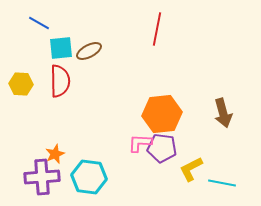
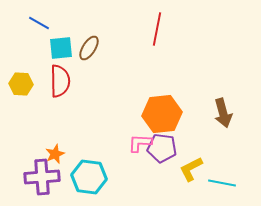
brown ellipse: moved 3 px up; rotated 30 degrees counterclockwise
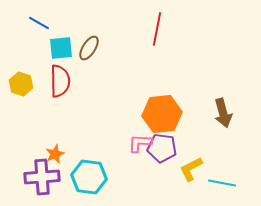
yellow hexagon: rotated 15 degrees clockwise
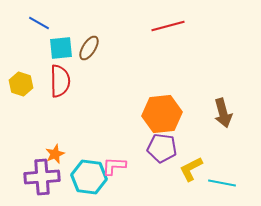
red line: moved 11 px right, 3 px up; rotated 64 degrees clockwise
pink L-shape: moved 26 px left, 23 px down
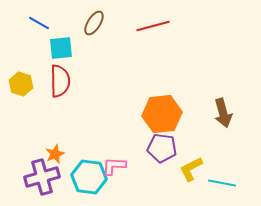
red line: moved 15 px left
brown ellipse: moved 5 px right, 25 px up
purple cross: rotated 12 degrees counterclockwise
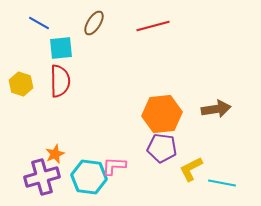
brown arrow: moved 7 px left, 4 px up; rotated 84 degrees counterclockwise
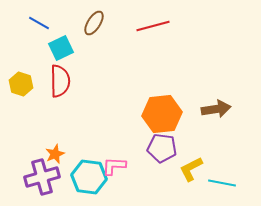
cyan square: rotated 20 degrees counterclockwise
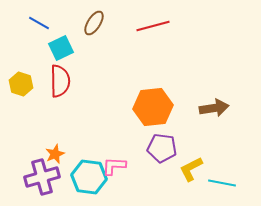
brown arrow: moved 2 px left, 1 px up
orange hexagon: moved 9 px left, 7 px up
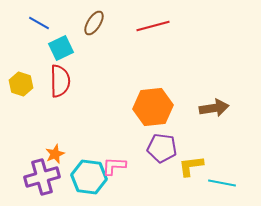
yellow L-shape: moved 3 px up; rotated 20 degrees clockwise
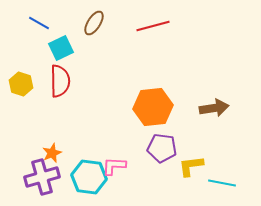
orange star: moved 3 px left, 1 px up
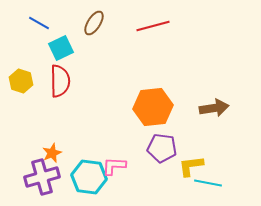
yellow hexagon: moved 3 px up
cyan line: moved 14 px left
